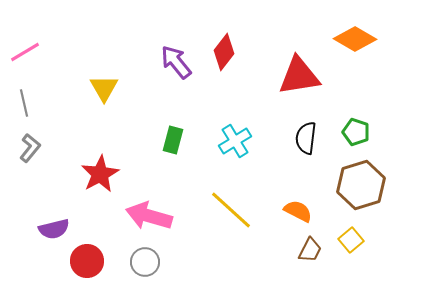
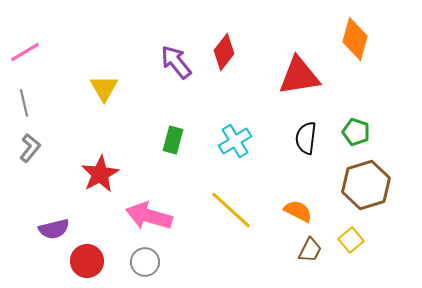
orange diamond: rotated 75 degrees clockwise
brown hexagon: moved 5 px right
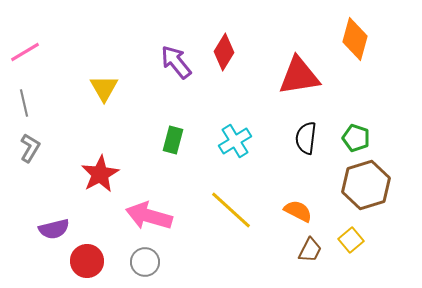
red diamond: rotated 6 degrees counterclockwise
green pentagon: moved 6 px down
gray L-shape: rotated 8 degrees counterclockwise
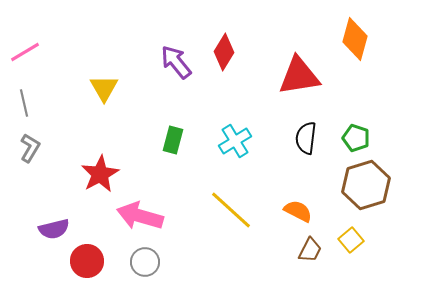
pink arrow: moved 9 px left
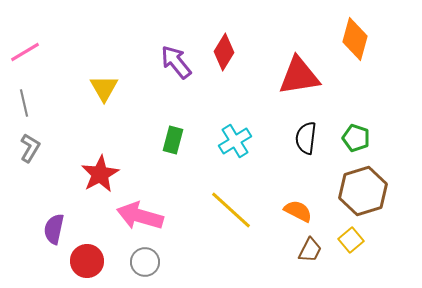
brown hexagon: moved 3 px left, 6 px down
purple semicircle: rotated 116 degrees clockwise
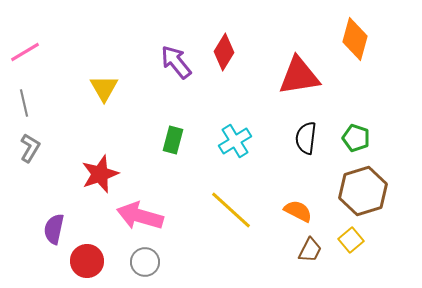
red star: rotated 9 degrees clockwise
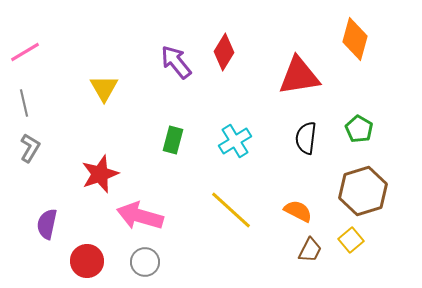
green pentagon: moved 3 px right, 9 px up; rotated 12 degrees clockwise
purple semicircle: moved 7 px left, 5 px up
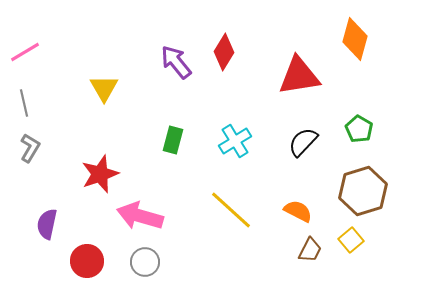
black semicircle: moved 3 px left, 4 px down; rotated 36 degrees clockwise
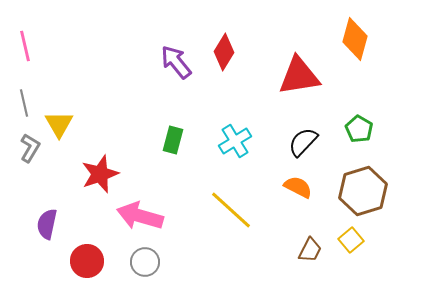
pink line: moved 6 px up; rotated 72 degrees counterclockwise
yellow triangle: moved 45 px left, 36 px down
orange semicircle: moved 24 px up
